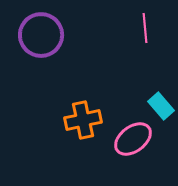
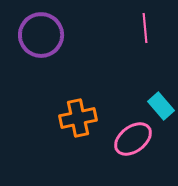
orange cross: moved 5 px left, 2 px up
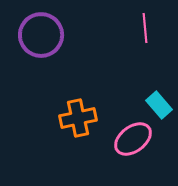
cyan rectangle: moved 2 px left, 1 px up
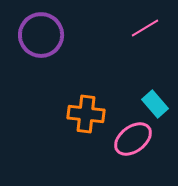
pink line: rotated 64 degrees clockwise
cyan rectangle: moved 4 px left, 1 px up
orange cross: moved 8 px right, 4 px up; rotated 18 degrees clockwise
